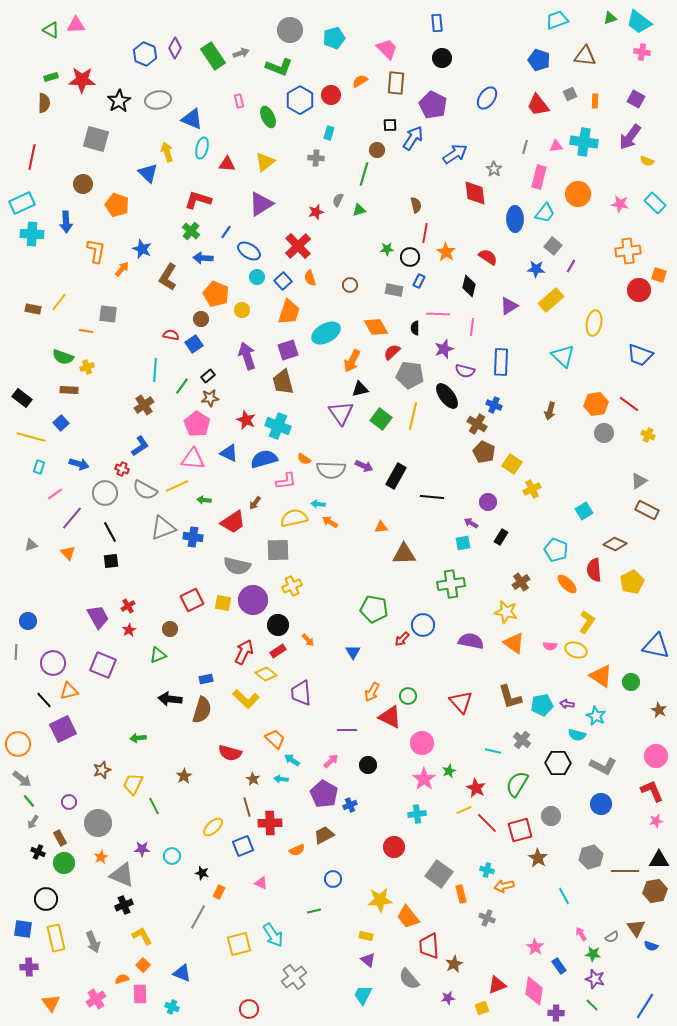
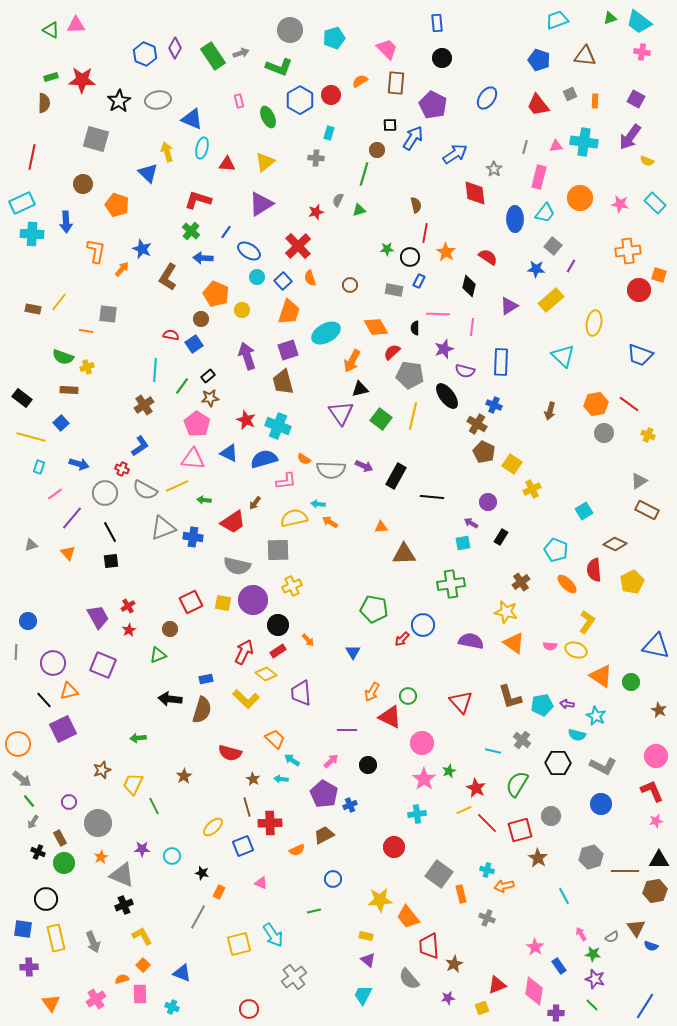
orange circle at (578, 194): moved 2 px right, 4 px down
red square at (192, 600): moved 1 px left, 2 px down
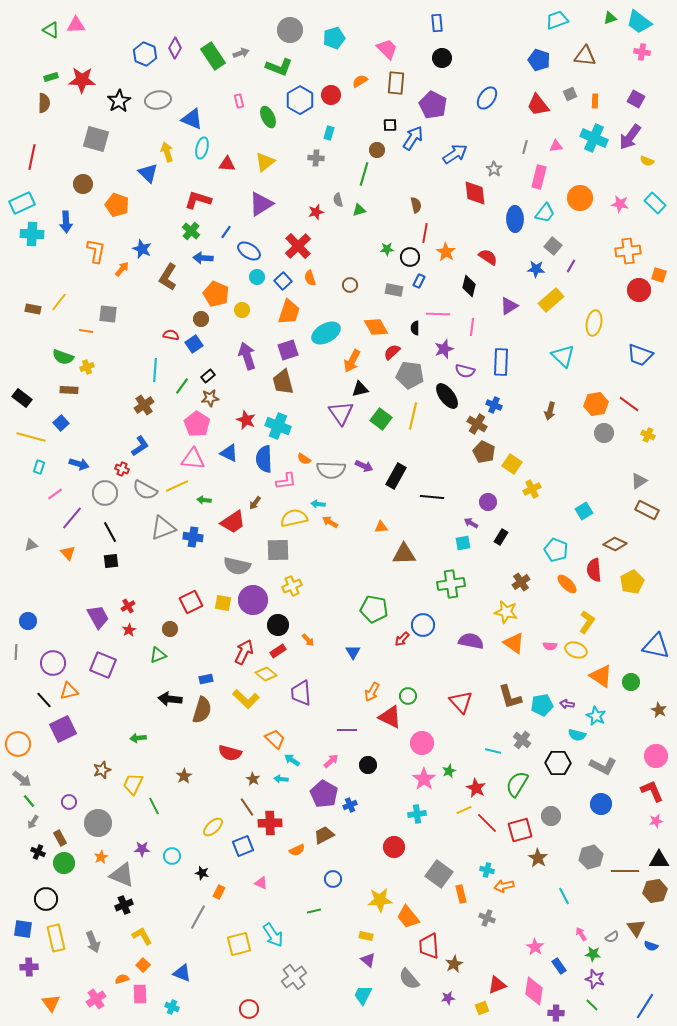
cyan cross at (584, 142): moved 10 px right, 4 px up; rotated 16 degrees clockwise
gray semicircle at (338, 200): rotated 40 degrees counterclockwise
blue semicircle at (264, 459): rotated 76 degrees counterclockwise
brown line at (247, 807): rotated 18 degrees counterclockwise
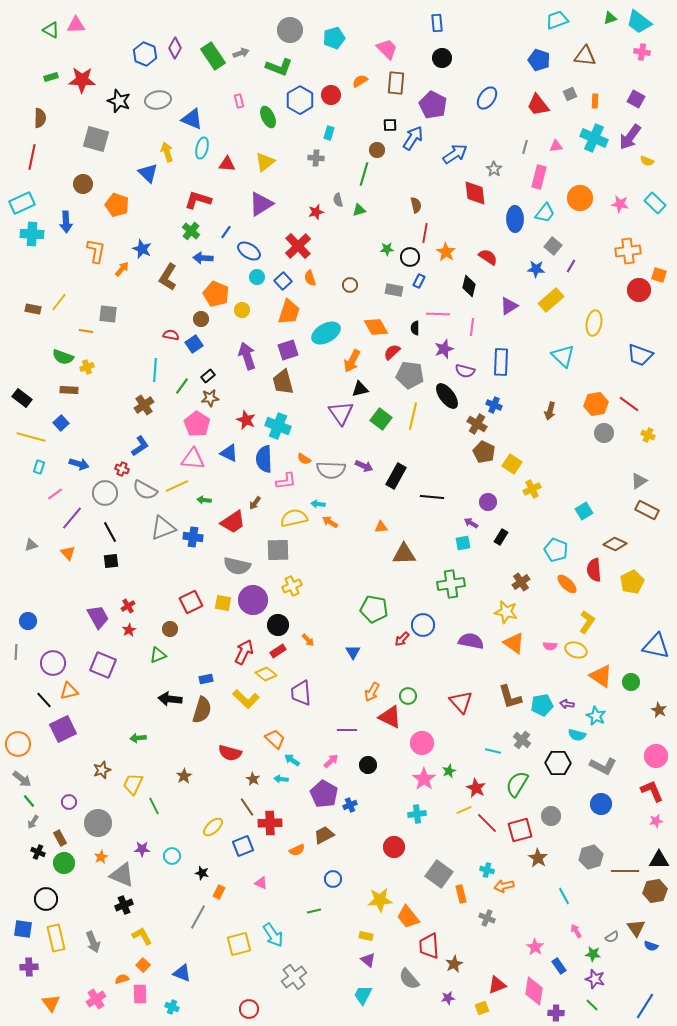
black star at (119, 101): rotated 20 degrees counterclockwise
brown semicircle at (44, 103): moved 4 px left, 15 px down
pink arrow at (581, 934): moved 5 px left, 3 px up
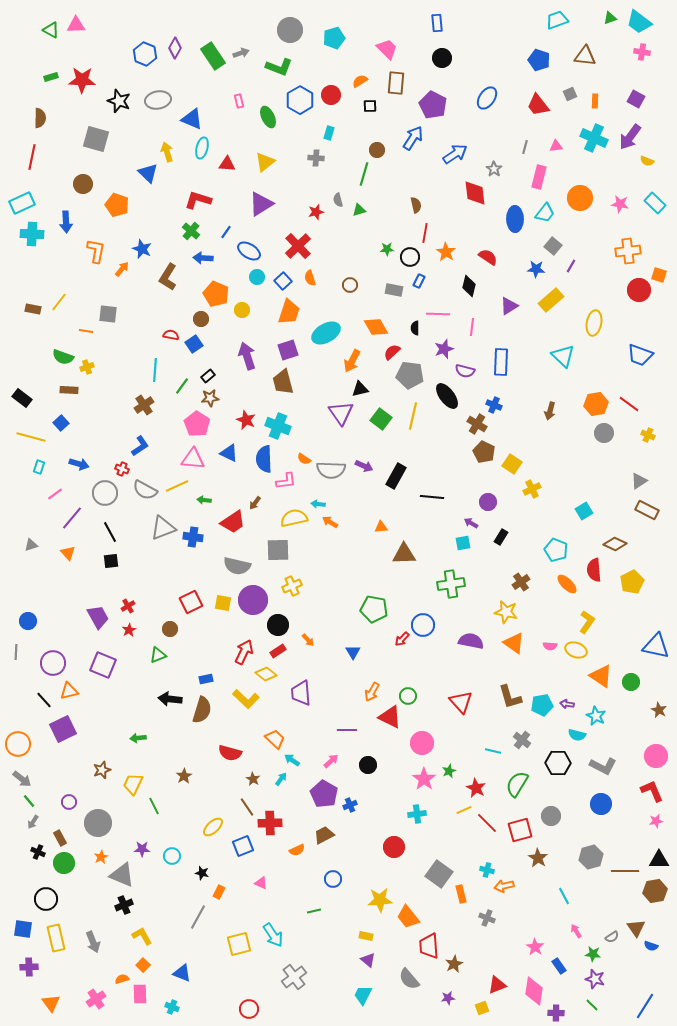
black square at (390, 125): moved 20 px left, 19 px up
cyan arrow at (281, 779): rotated 120 degrees clockwise
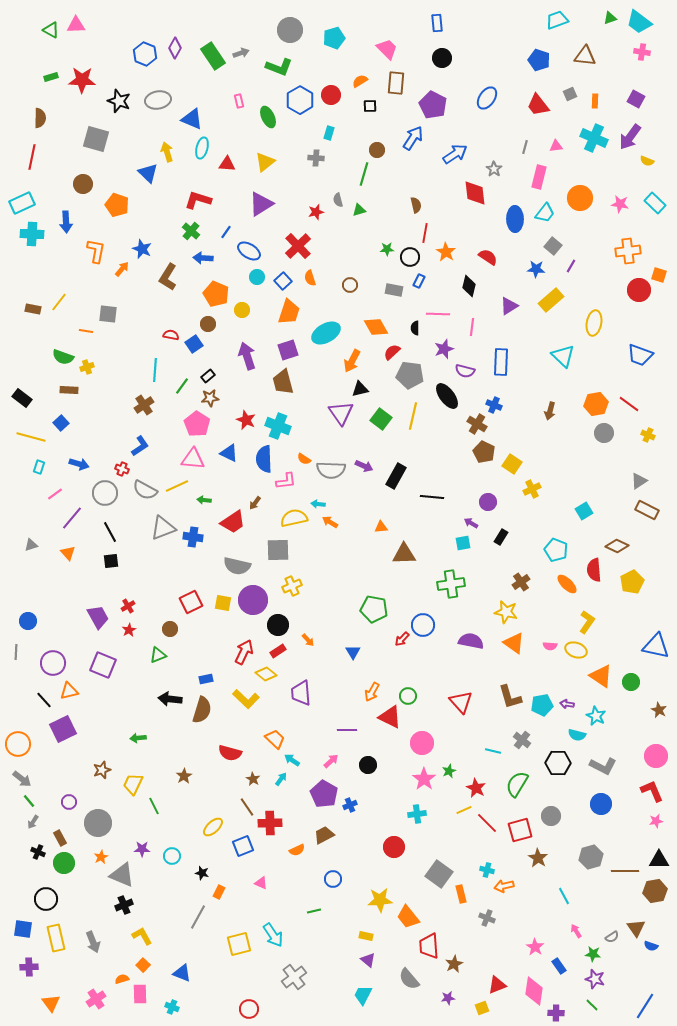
brown circle at (201, 319): moved 7 px right, 5 px down
brown diamond at (615, 544): moved 2 px right, 2 px down
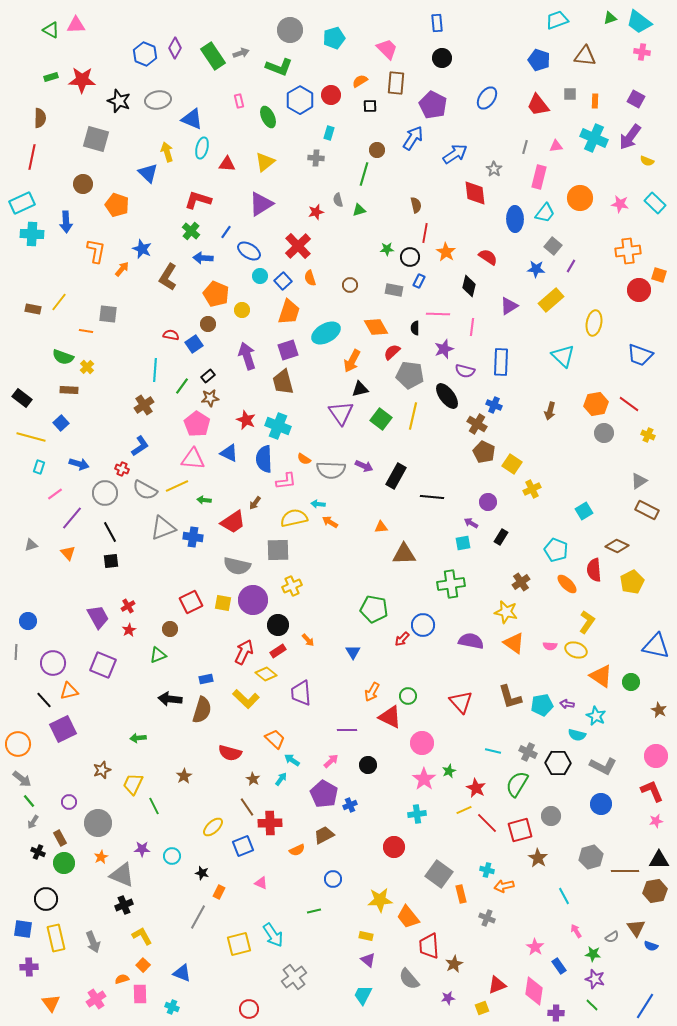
gray square at (570, 94): rotated 24 degrees clockwise
cyan circle at (257, 277): moved 3 px right, 1 px up
yellow cross at (87, 367): rotated 24 degrees counterclockwise
gray cross at (522, 740): moved 6 px right, 12 px down; rotated 12 degrees counterclockwise
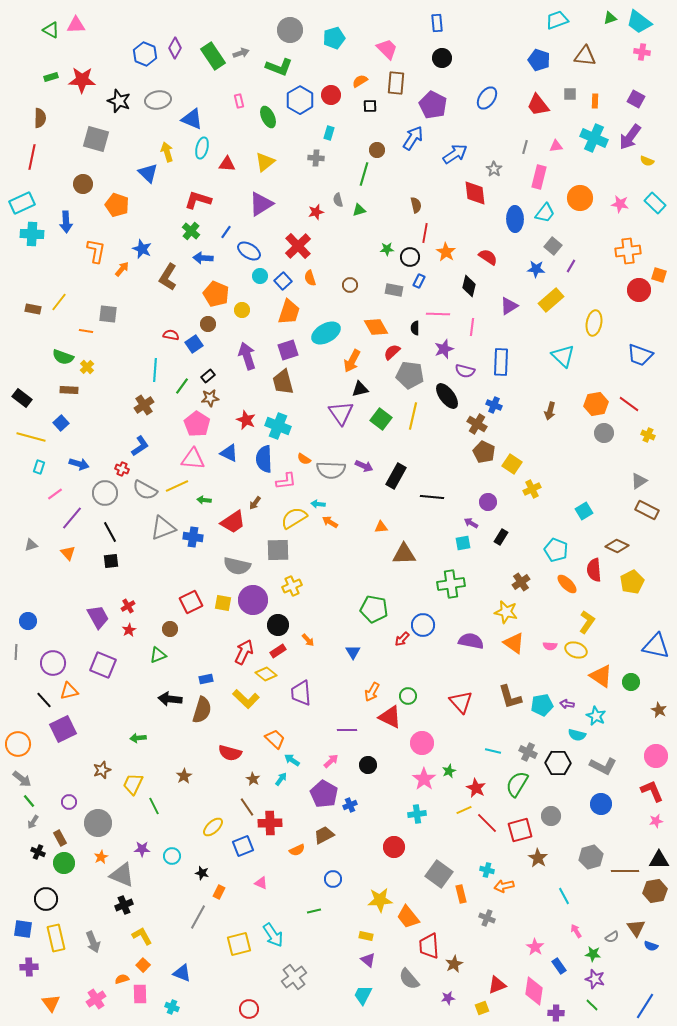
yellow semicircle at (294, 518): rotated 20 degrees counterclockwise
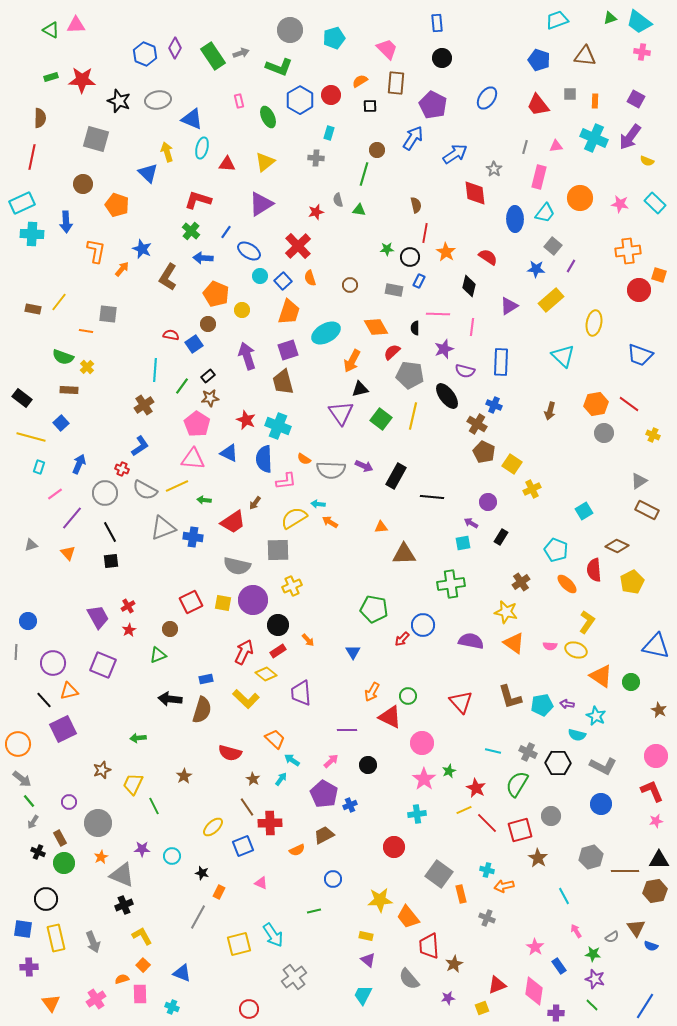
green triangle at (359, 210): rotated 24 degrees clockwise
yellow cross at (648, 435): moved 5 px right
blue arrow at (79, 464): rotated 84 degrees counterclockwise
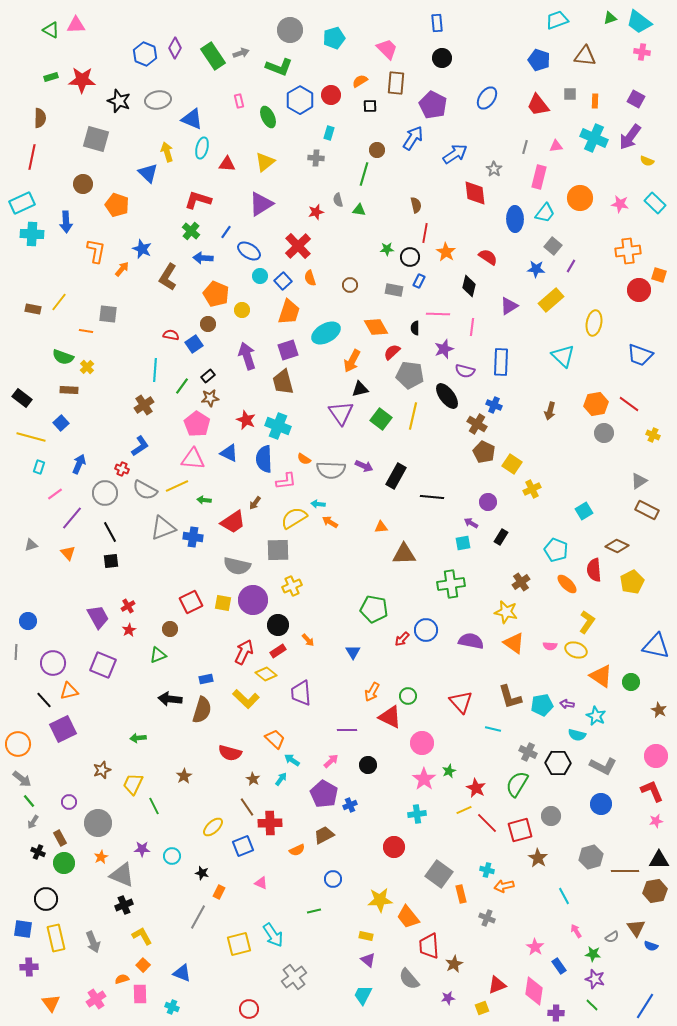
blue circle at (423, 625): moved 3 px right, 5 px down
cyan line at (493, 751): moved 22 px up
